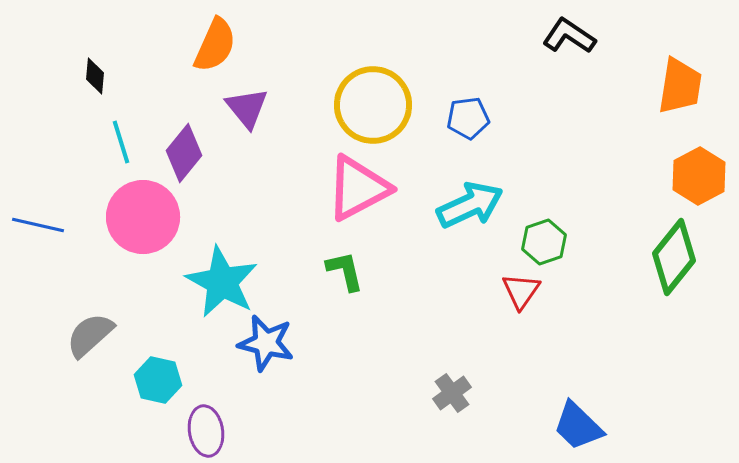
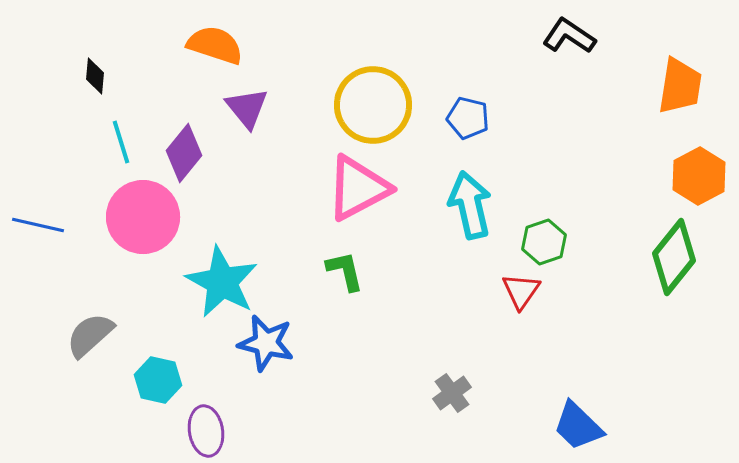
orange semicircle: rotated 96 degrees counterclockwise
blue pentagon: rotated 21 degrees clockwise
cyan arrow: rotated 78 degrees counterclockwise
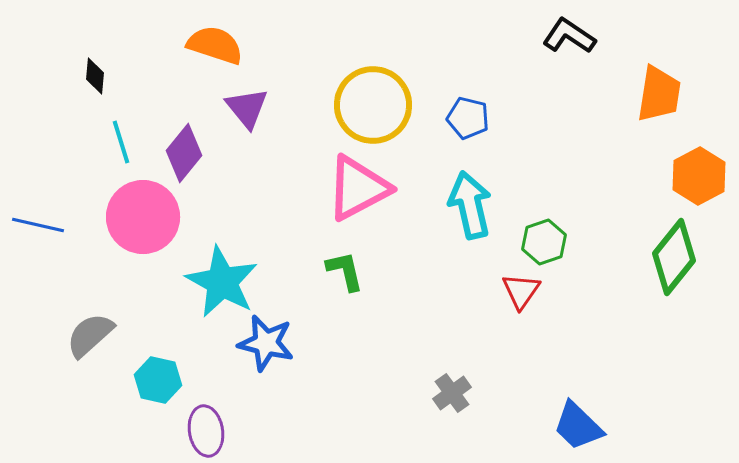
orange trapezoid: moved 21 px left, 8 px down
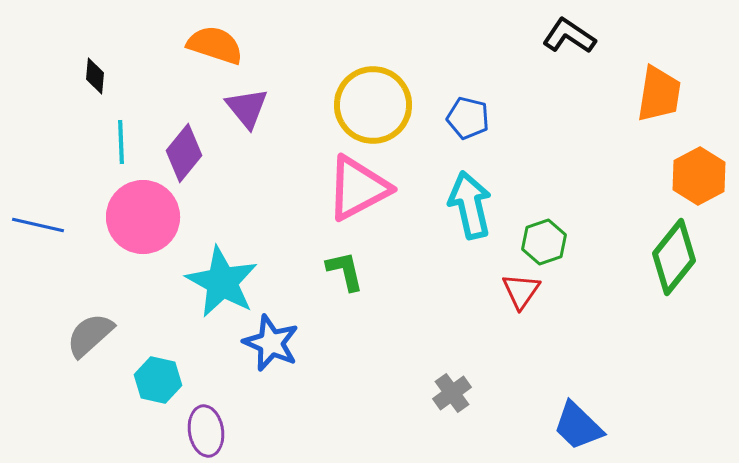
cyan line: rotated 15 degrees clockwise
blue star: moved 5 px right; rotated 10 degrees clockwise
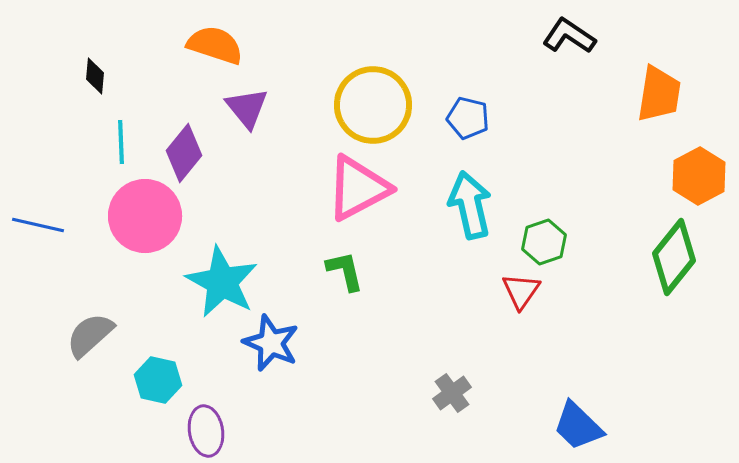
pink circle: moved 2 px right, 1 px up
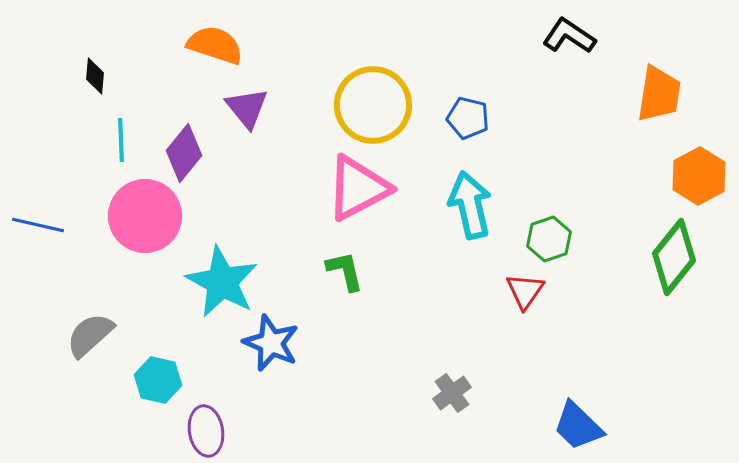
cyan line: moved 2 px up
green hexagon: moved 5 px right, 3 px up
red triangle: moved 4 px right
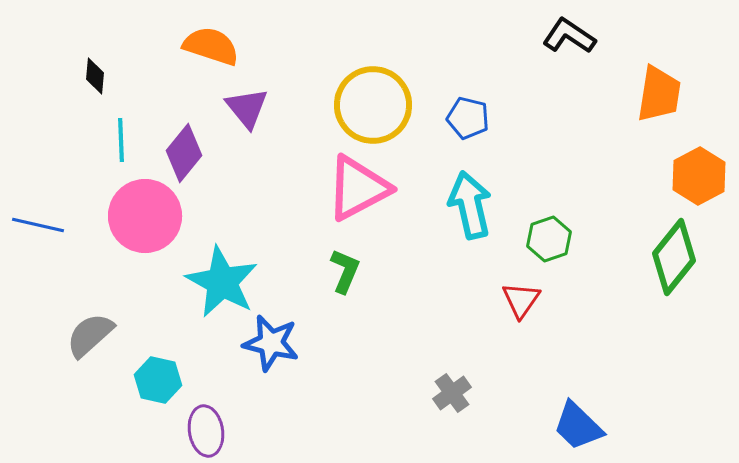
orange semicircle: moved 4 px left, 1 px down
green L-shape: rotated 36 degrees clockwise
red triangle: moved 4 px left, 9 px down
blue star: rotated 10 degrees counterclockwise
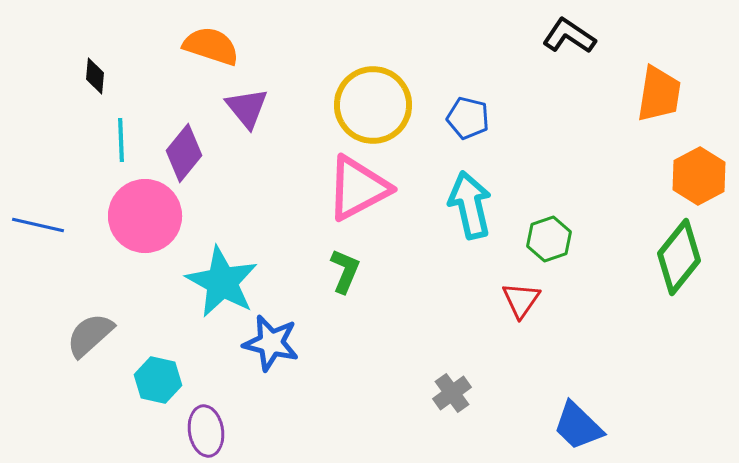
green diamond: moved 5 px right
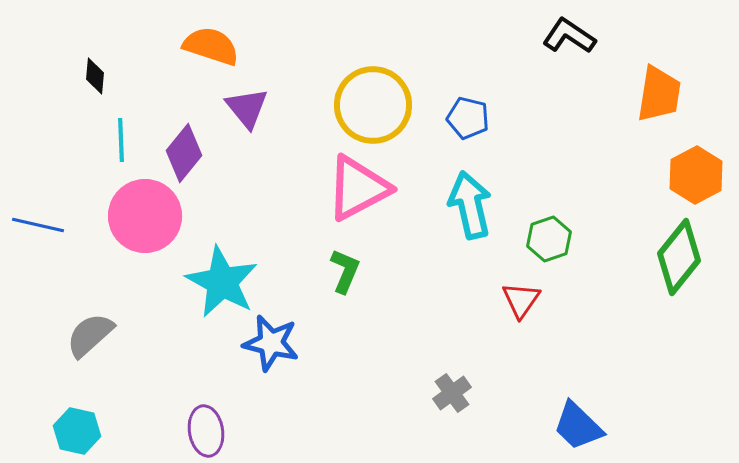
orange hexagon: moved 3 px left, 1 px up
cyan hexagon: moved 81 px left, 51 px down
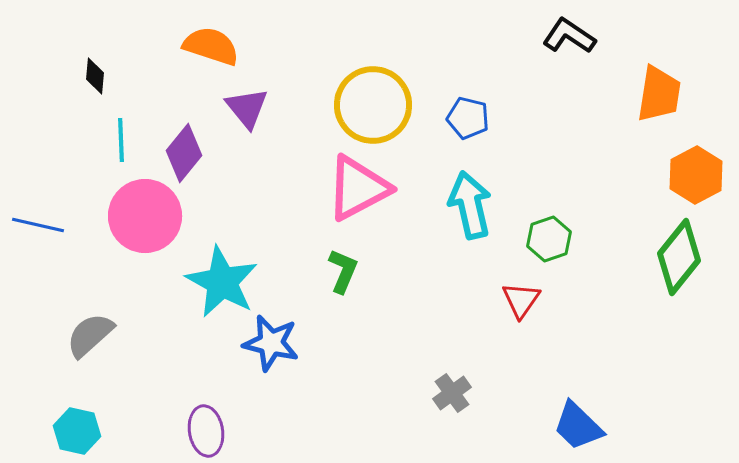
green L-shape: moved 2 px left
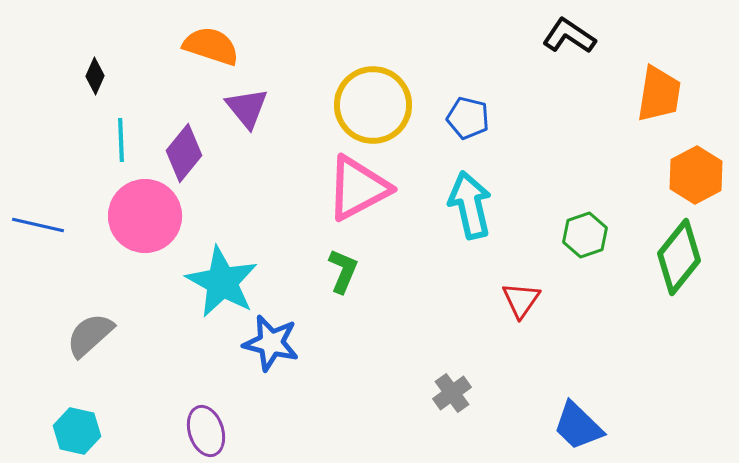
black diamond: rotated 18 degrees clockwise
green hexagon: moved 36 px right, 4 px up
purple ellipse: rotated 9 degrees counterclockwise
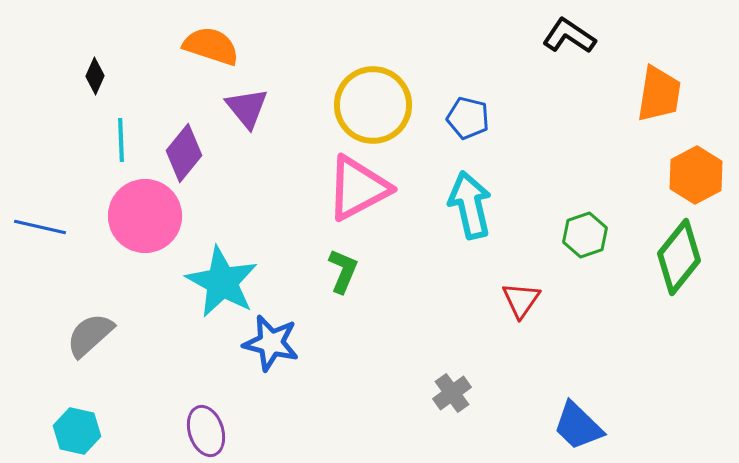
blue line: moved 2 px right, 2 px down
